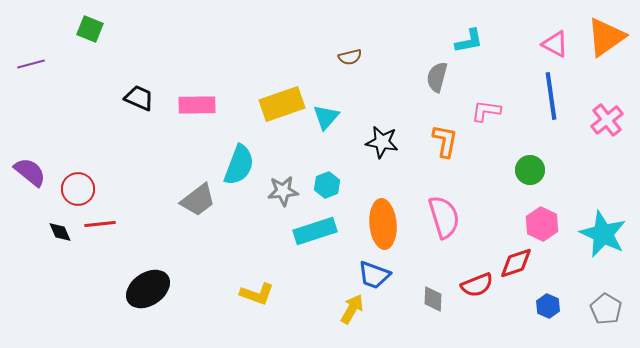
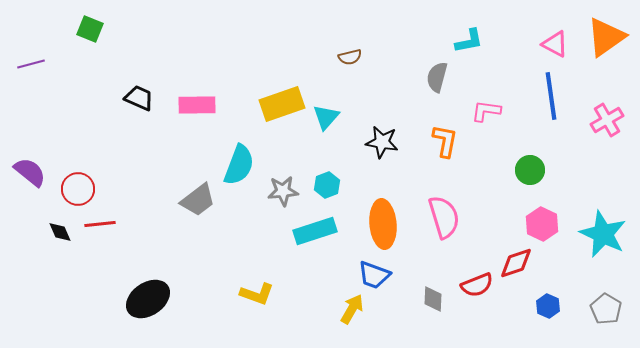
pink cross: rotated 8 degrees clockwise
black ellipse: moved 10 px down
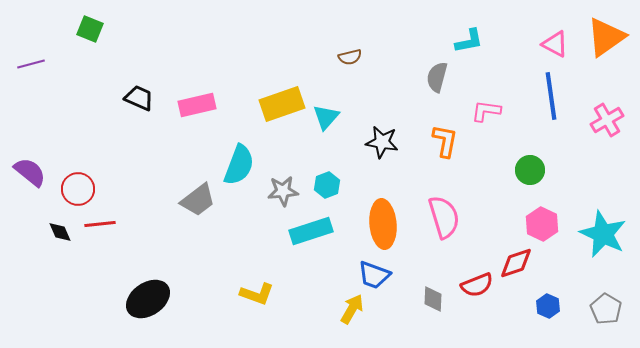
pink rectangle: rotated 12 degrees counterclockwise
cyan rectangle: moved 4 px left
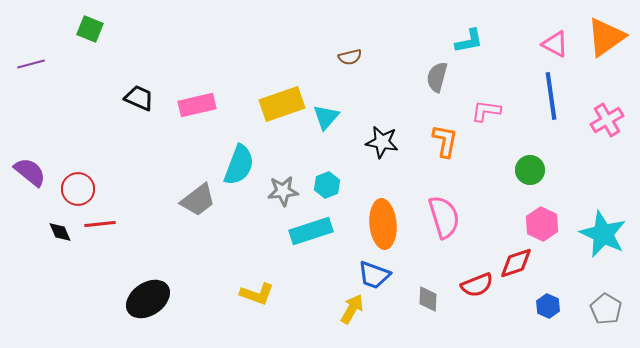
gray diamond: moved 5 px left
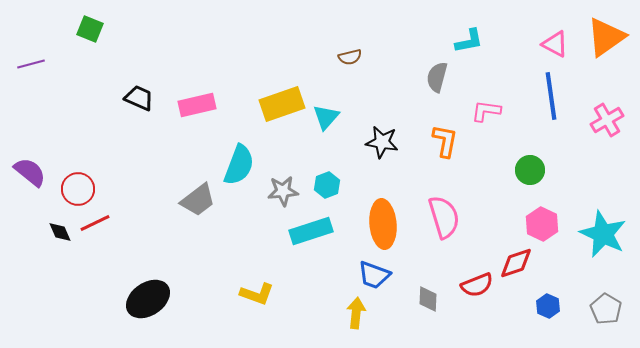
red line: moved 5 px left, 1 px up; rotated 20 degrees counterclockwise
yellow arrow: moved 4 px right, 4 px down; rotated 24 degrees counterclockwise
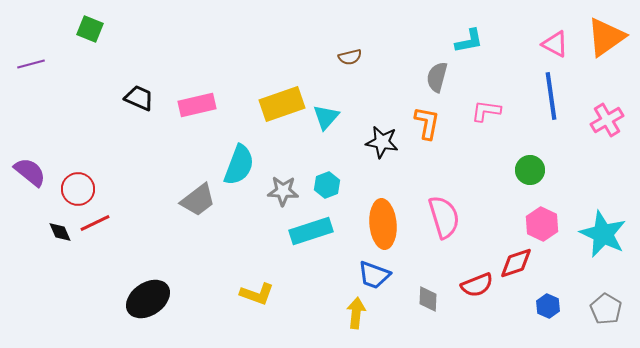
orange L-shape: moved 18 px left, 18 px up
gray star: rotated 8 degrees clockwise
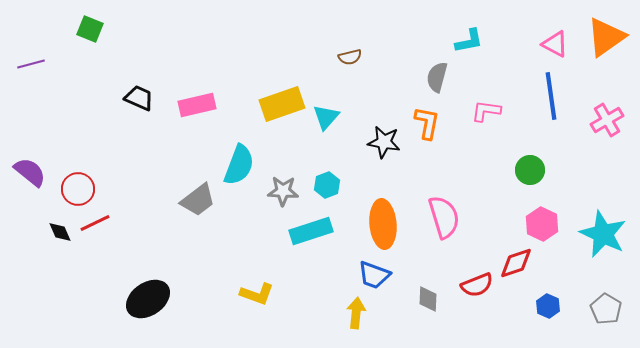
black star: moved 2 px right
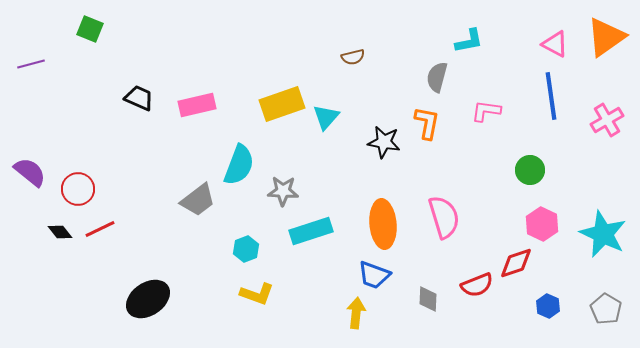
brown semicircle: moved 3 px right
cyan hexagon: moved 81 px left, 64 px down
red line: moved 5 px right, 6 px down
black diamond: rotated 15 degrees counterclockwise
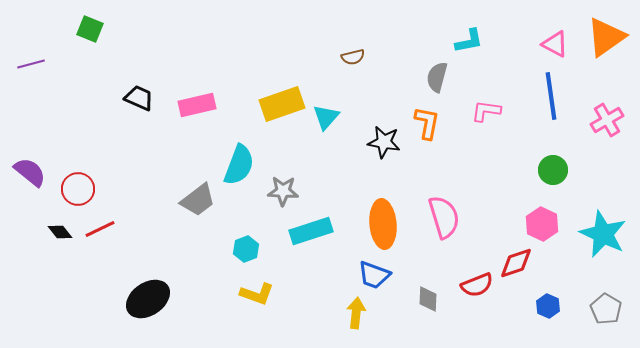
green circle: moved 23 px right
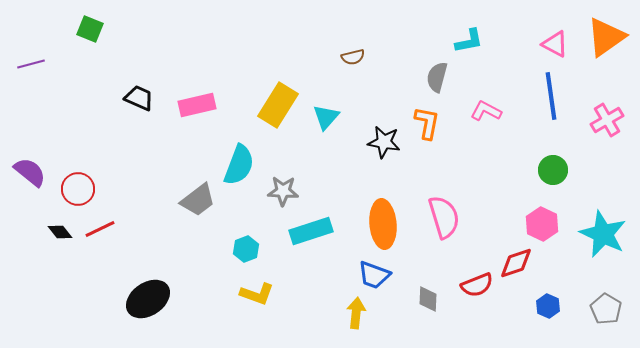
yellow rectangle: moved 4 px left, 1 px down; rotated 39 degrees counterclockwise
pink L-shape: rotated 20 degrees clockwise
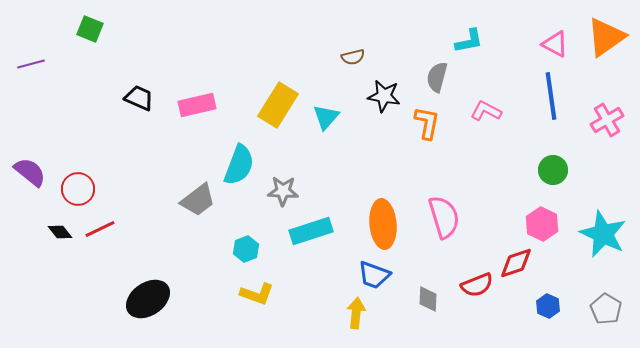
black star: moved 46 px up
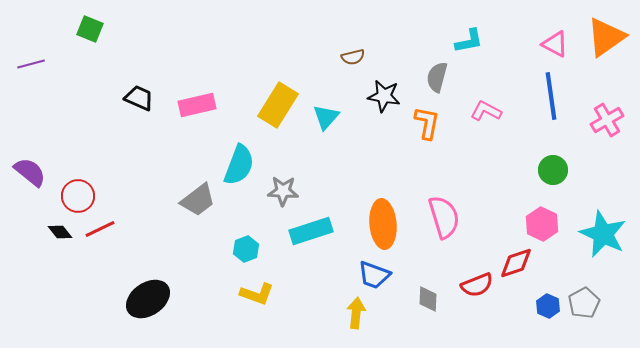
red circle: moved 7 px down
gray pentagon: moved 22 px left, 6 px up; rotated 12 degrees clockwise
